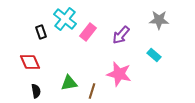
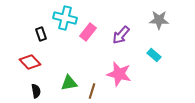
cyan cross: moved 1 px up; rotated 25 degrees counterclockwise
black rectangle: moved 2 px down
red diamond: rotated 20 degrees counterclockwise
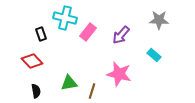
red diamond: moved 2 px right, 1 px up
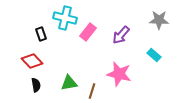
black semicircle: moved 6 px up
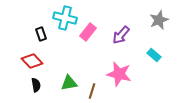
gray star: rotated 24 degrees counterclockwise
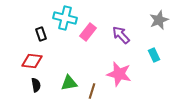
purple arrow: rotated 96 degrees clockwise
cyan rectangle: rotated 24 degrees clockwise
red diamond: rotated 40 degrees counterclockwise
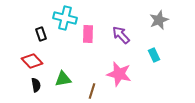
pink rectangle: moved 2 px down; rotated 36 degrees counterclockwise
red diamond: rotated 40 degrees clockwise
green triangle: moved 6 px left, 4 px up
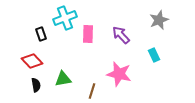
cyan cross: rotated 35 degrees counterclockwise
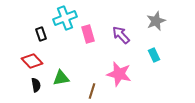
gray star: moved 3 px left, 1 px down
pink rectangle: rotated 18 degrees counterclockwise
green triangle: moved 2 px left, 1 px up
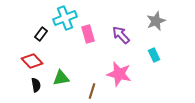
black rectangle: rotated 56 degrees clockwise
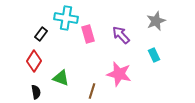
cyan cross: moved 1 px right; rotated 30 degrees clockwise
red diamond: moved 2 px right; rotated 75 degrees clockwise
green triangle: rotated 30 degrees clockwise
black semicircle: moved 7 px down
